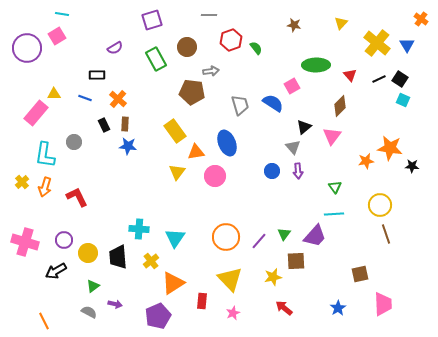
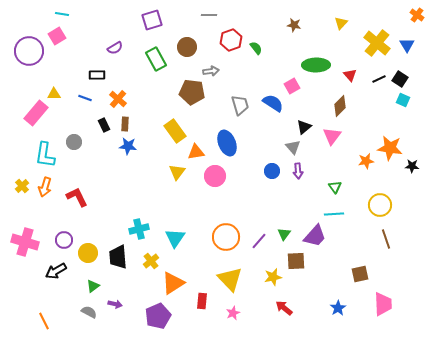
orange cross at (421, 19): moved 4 px left, 4 px up
purple circle at (27, 48): moved 2 px right, 3 px down
yellow cross at (22, 182): moved 4 px down
cyan cross at (139, 229): rotated 18 degrees counterclockwise
brown line at (386, 234): moved 5 px down
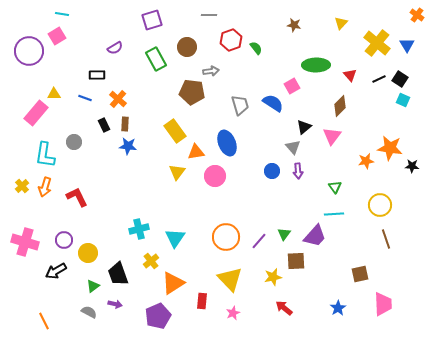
black trapezoid at (118, 257): moved 17 px down; rotated 15 degrees counterclockwise
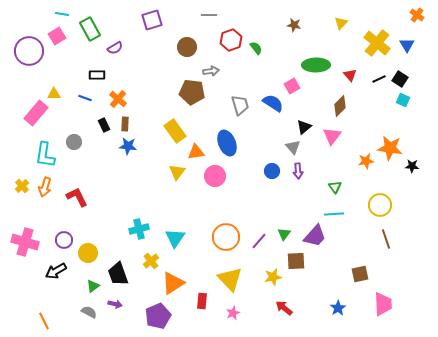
green rectangle at (156, 59): moved 66 px left, 30 px up
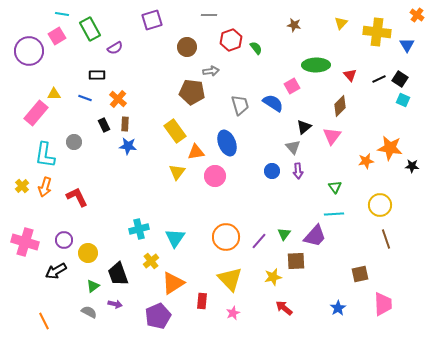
yellow cross at (377, 43): moved 11 px up; rotated 32 degrees counterclockwise
